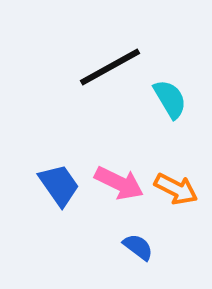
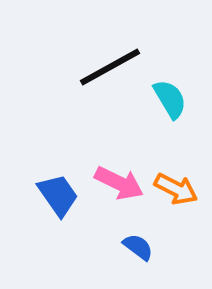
blue trapezoid: moved 1 px left, 10 px down
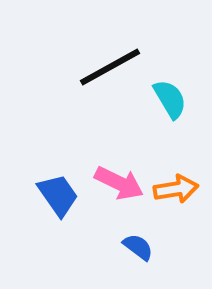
orange arrow: rotated 36 degrees counterclockwise
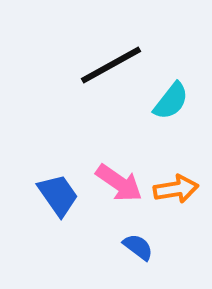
black line: moved 1 px right, 2 px up
cyan semicircle: moved 1 px right, 2 px down; rotated 69 degrees clockwise
pink arrow: rotated 9 degrees clockwise
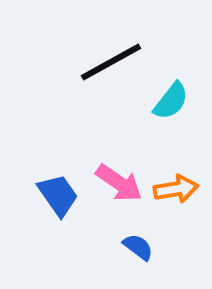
black line: moved 3 px up
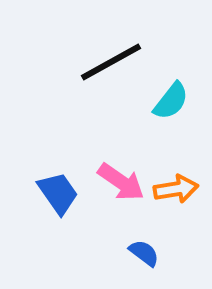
pink arrow: moved 2 px right, 1 px up
blue trapezoid: moved 2 px up
blue semicircle: moved 6 px right, 6 px down
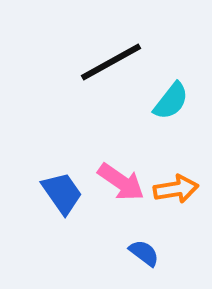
blue trapezoid: moved 4 px right
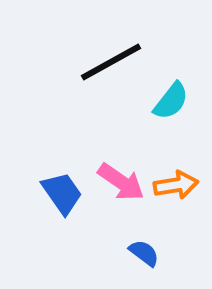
orange arrow: moved 4 px up
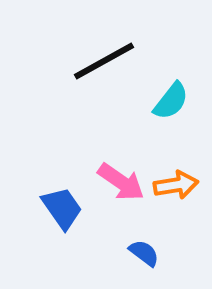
black line: moved 7 px left, 1 px up
blue trapezoid: moved 15 px down
